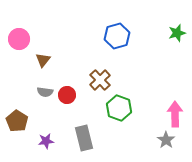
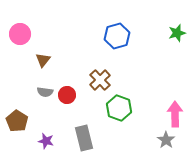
pink circle: moved 1 px right, 5 px up
purple star: rotated 21 degrees clockwise
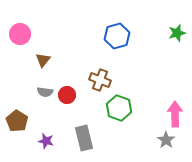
brown cross: rotated 25 degrees counterclockwise
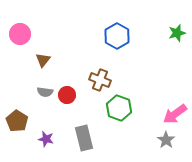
blue hexagon: rotated 15 degrees counterclockwise
pink arrow: rotated 125 degrees counterclockwise
purple star: moved 2 px up
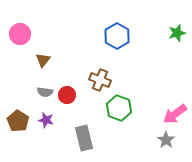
brown pentagon: moved 1 px right
purple star: moved 19 px up
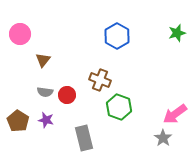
green hexagon: moved 1 px up
gray star: moved 3 px left, 2 px up
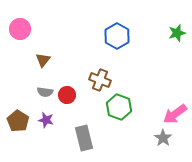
pink circle: moved 5 px up
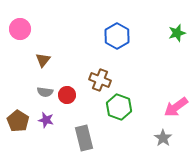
pink arrow: moved 1 px right, 7 px up
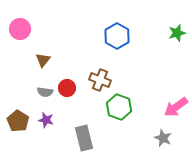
red circle: moved 7 px up
gray star: rotated 12 degrees counterclockwise
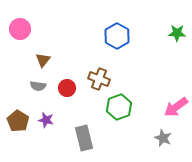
green star: rotated 18 degrees clockwise
brown cross: moved 1 px left, 1 px up
gray semicircle: moved 7 px left, 6 px up
green hexagon: rotated 20 degrees clockwise
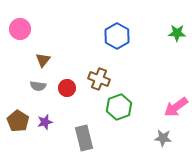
purple star: moved 1 px left, 2 px down; rotated 28 degrees counterclockwise
gray star: rotated 18 degrees counterclockwise
